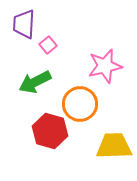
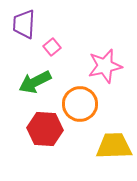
pink square: moved 4 px right, 2 px down
red hexagon: moved 5 px left, 2 px up; rotated 12 degrees counterclockwise
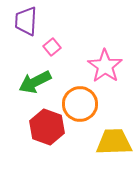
purple trapezoid: moved 2 px right, 3 px up
pink star: rotated 24 degrees counterclockwise
red hexagon: moved 2 px right, 2 px up; rotated 16 degrees clockwise
yellow trapezoid: moved 4 px up
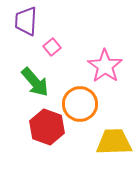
green arrow: rotated 104 degrees counterclockwise
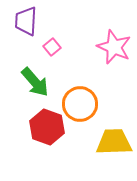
pink star: moved 9 px right, 19 px up; rotated 12 degrees counterclockwise
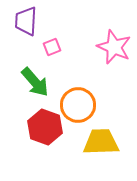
pink square: rotated 18 degrees clockwise
orange circle: moved 2 px left, 1 px down
red hexagon: moved 2 px left
yellow trapezoid: moved 13 px left
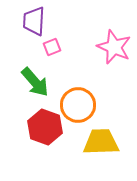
purple trapezoid: moved 8 px right
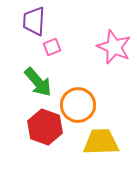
green arrow: moved 3 px right
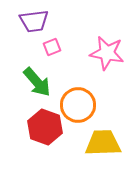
purple trapezoid: rotated 100 degrees counterclockwise
pink star: moved 7 px left, 6 px down; rotated 12 degrees counterclockwise
green arrow: moved 1 px left
yellow trapezoid: moved 2 px right, 1 px down
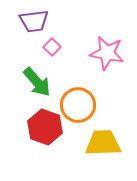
pink square: rotated 24 degrees counterclockwise
